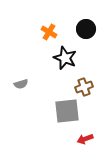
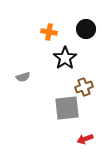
orange cross: rotated 21 degrees counterclockwise
black star: rotated 15 degrees clockwise
gray semicircle: moved 2 px right, 7 px up
gray square: moved 3 px up
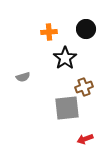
orange cross: rotated 14 degrees counterclockwise
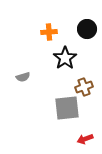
black circle: moved 1 px right
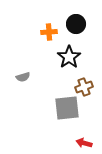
black circle: moved 11 px left, 5 px up
black star: moved 4 px right, 1 px up
red arrow: moved 1 px left, 4 px down; rotated 35 degrees clockwise
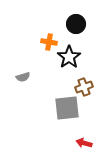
orange cross: moved 10 px down; rotated 14 degrees clockwise
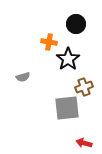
black star: moved 1 px left, 2 px down
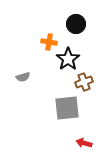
brown cross: moved 5 px up
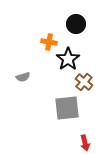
brown cross: rotated 30 degrees counterclockwise
red arrow: moved 1 px right; rotated 119 degrees counterclockwise
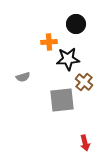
orange cross: rotated 14 degrees counterclockwise
black star: rotated 30 degrees clockwise
gray square: moved 5 px left, 8 px up
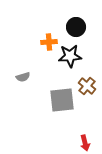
black circle: moved 3 px down
black star: moved 2 px right, 3 px up
brown cross: moved 3 px right, 4 px down
